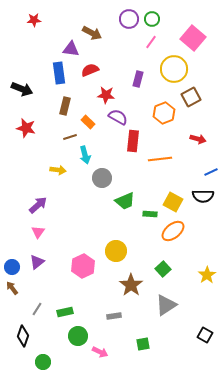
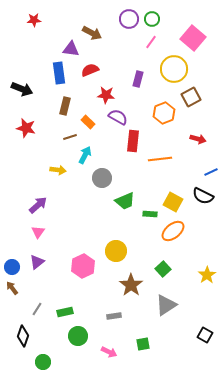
cyan arrow at (85, 155): rotated 138 degrees counterclockwise
black semicircle at (203, 196): rotated 25 degrees clockwise
pink arrow at (100, 352): moved 9 px right
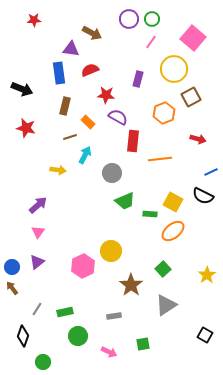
gray circle at (102, 178): moved 10 px right, 5 px up
yellow circle at (116, 251): moved 5 px left
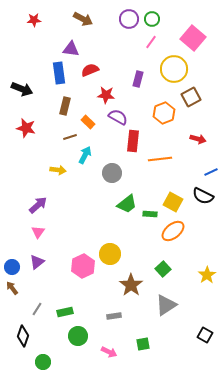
brown arrow at (92, 33): moved 9 px left, 14 px up
green trapezoid at (125, 201): moved 2 px right, 3 px down; rotated 15 degrees counterclockwise
yellow circle at (111, 251): moved 1 px left, 3 px down
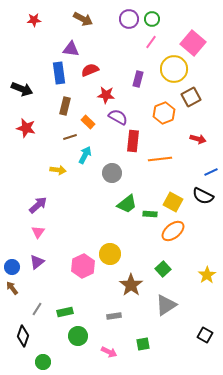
pink square at (193, 38): moved 5 px down
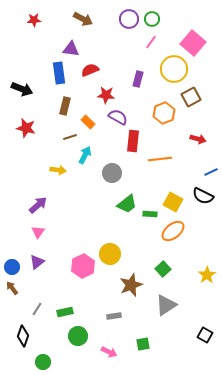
brown star at (131, 285): rotated 15 degrees clockwise
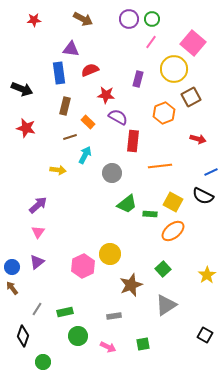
orange line at (160, 159): moved 7 px down
pink arrow at (109, 352): moved 1 px left, 5 px up
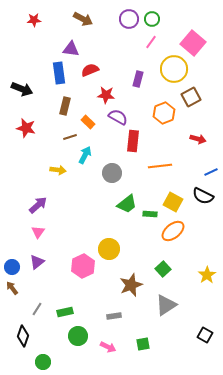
yellow circle at (110, 254): moved 1 px left, 5 px up
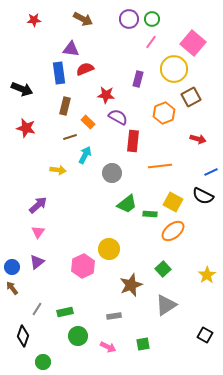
red semicircle at (90, 70): moved 5 px left, 1 px up
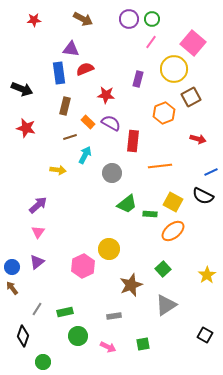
purple semicircle at (118, 117): moved 7 px left, 6 px down
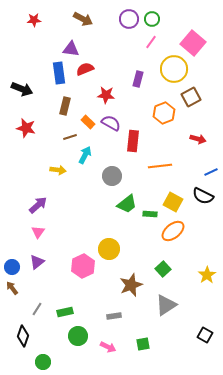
gray circle at (112, 173): moved 3 px down
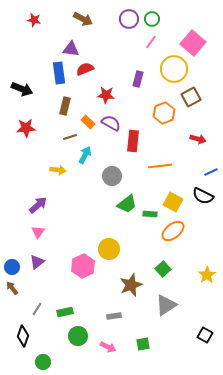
red star at (34, 20): rotated 16 degrees clockwise
red star at (26, 128): rotated 18 degrees counterclockwise
